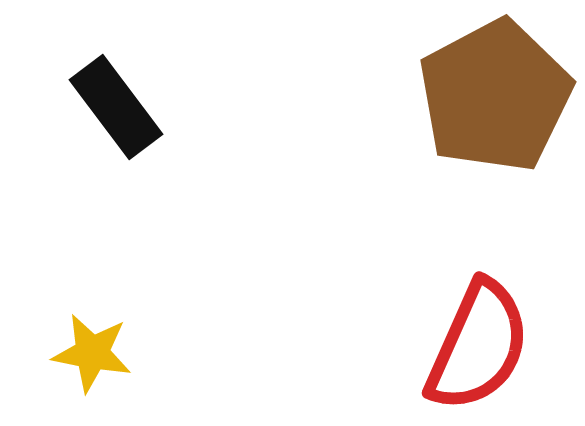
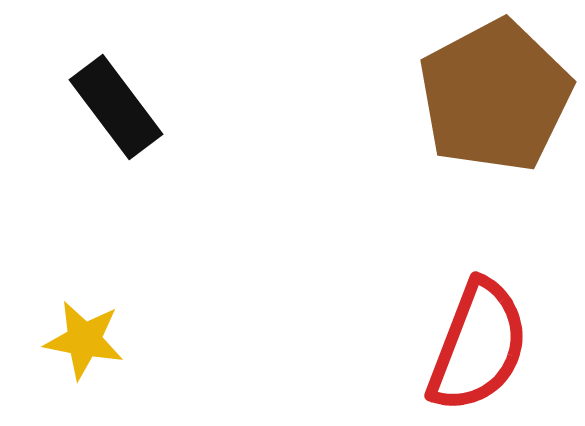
red semicircle: rotated 3 degrees counterclockwise
yellow star: moved 8 px left, 13 px up
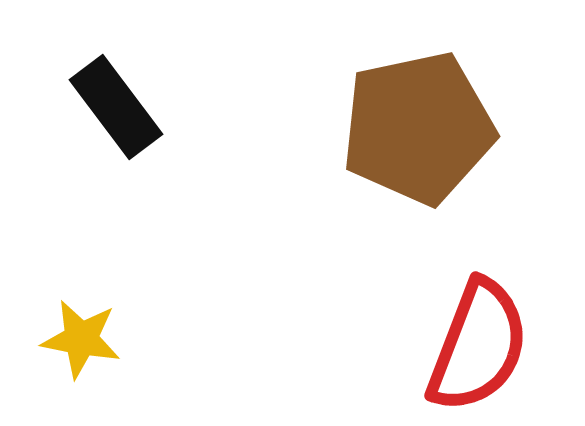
brown pentagon: moved 77 px left, 32 px down; rotated 16 degrees clockwise
yellow star: moved 3 px left, 1 px up
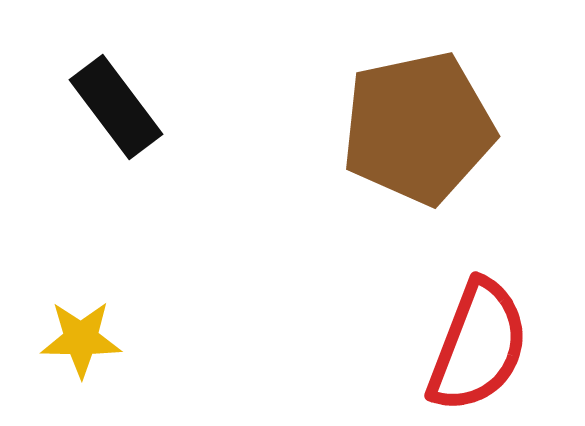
yellow star: rotated 10 degrees counterclockwise
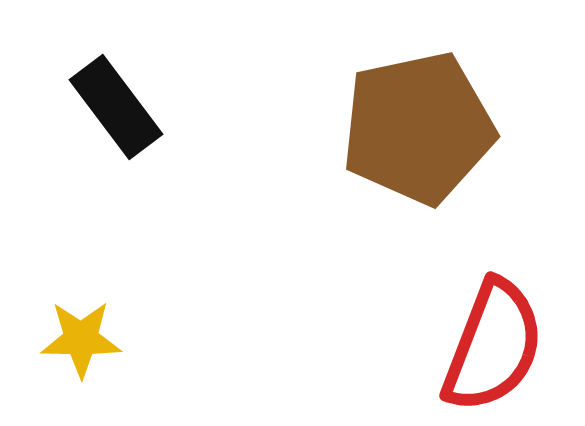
red semicircle: moved 15 px right
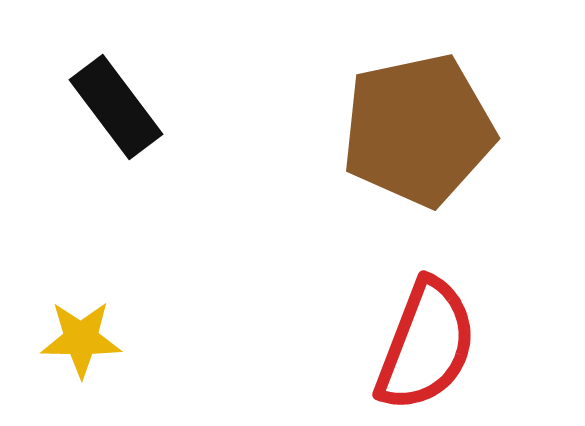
brown pentagon: moved 2 px down
red semicircle: moved 67 px left, 1 px up
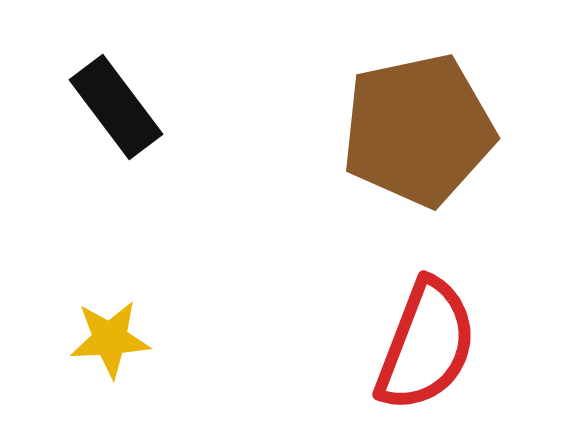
yellow star: moved 29 px right; rotated 4 degrees counterclockwise
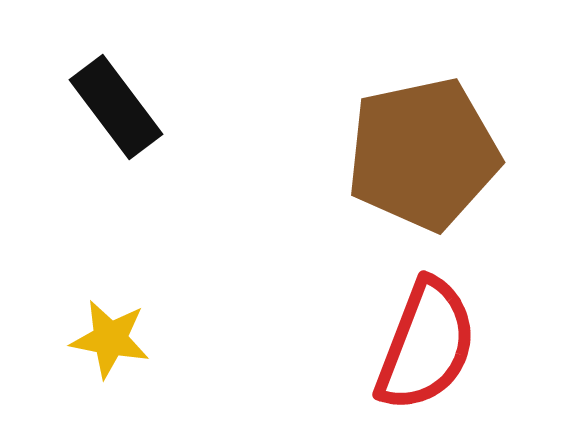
brown pentagon: moved 5 px right, 24 px down
yellow star: rotated 14 degrees clockwise
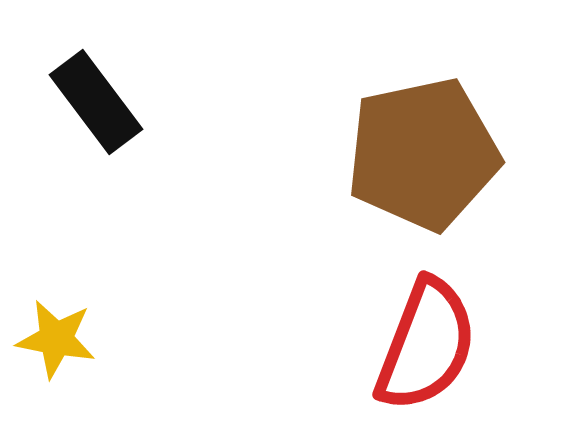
black rectangle: moved 20 px left, 5 px up
yellow star: moved 54 px left
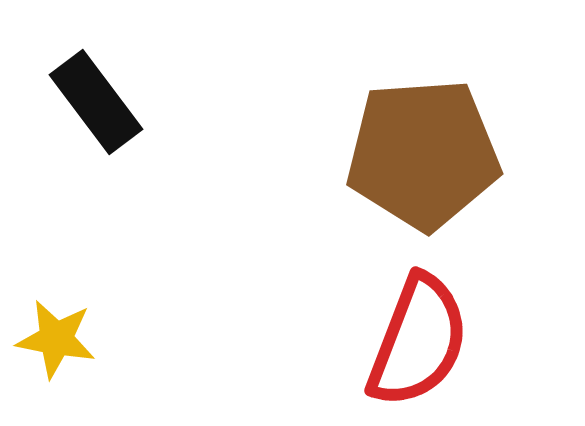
brown pentagon: rotated 8 degrees clockwise
red semicircle: moved 8 px left, 4 px up
